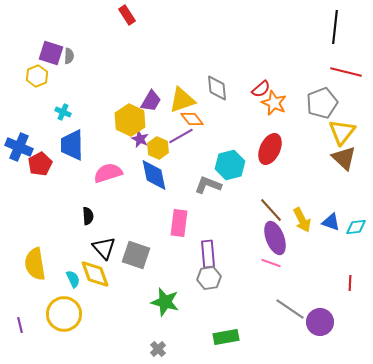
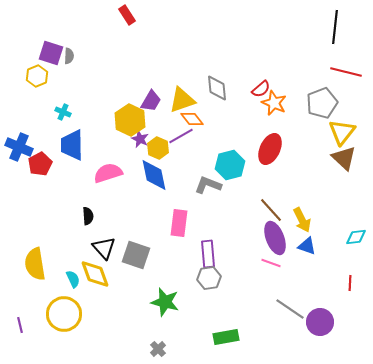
blue triangle at (331, 222): moved 24 px left, 24 px down
cyan diamond at (356, 227): moved 10 px down
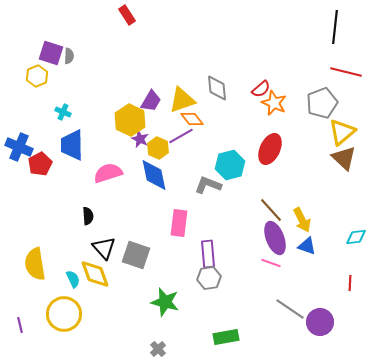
yellow triangle at (342, 132): rotated 12 degrees clockwise
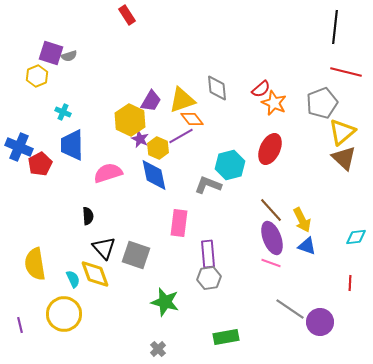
gray semicircle at (69, 56): rotated 70 degrees clockwise
purple ellipse at (275, 238): moved 3 px left
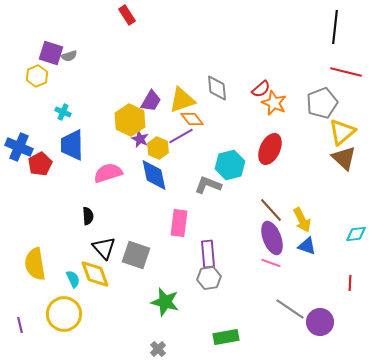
cyan diamond at (356, 237): moved 3 px up
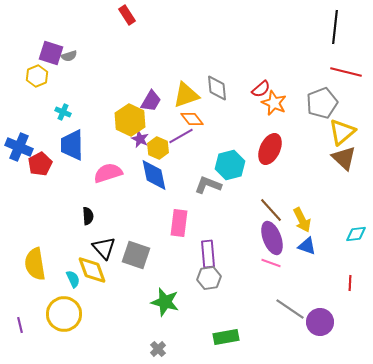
yellow triangle at (182, 100): moved 4 px right, 5 px up
yellow diamond at (95, 274): moved 3 px left, 4 px up
